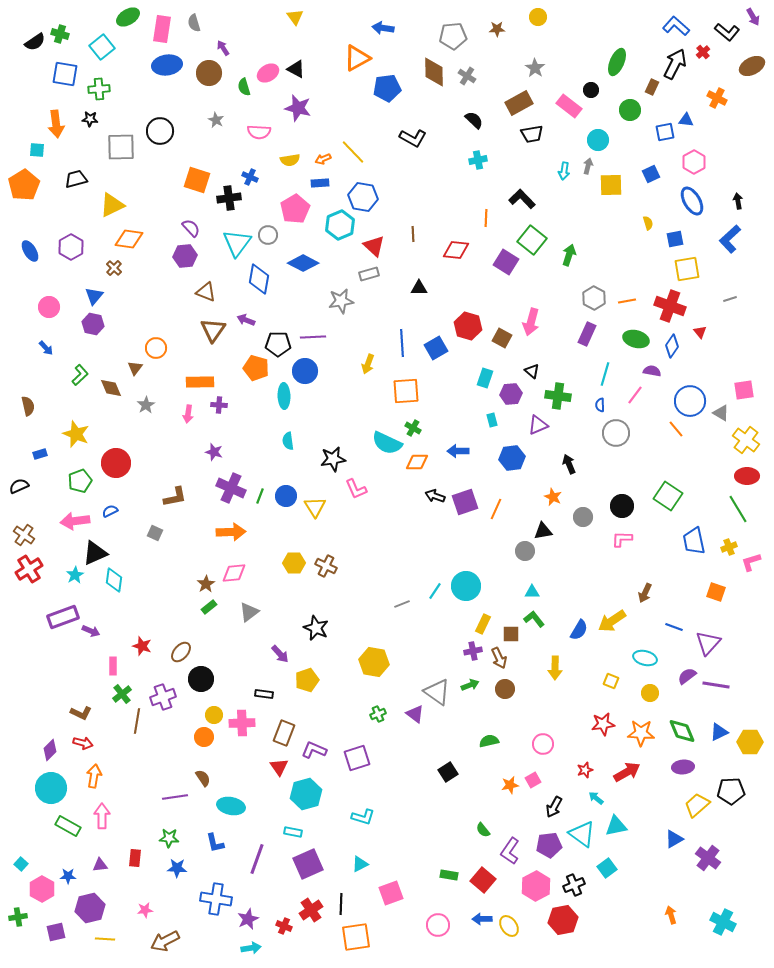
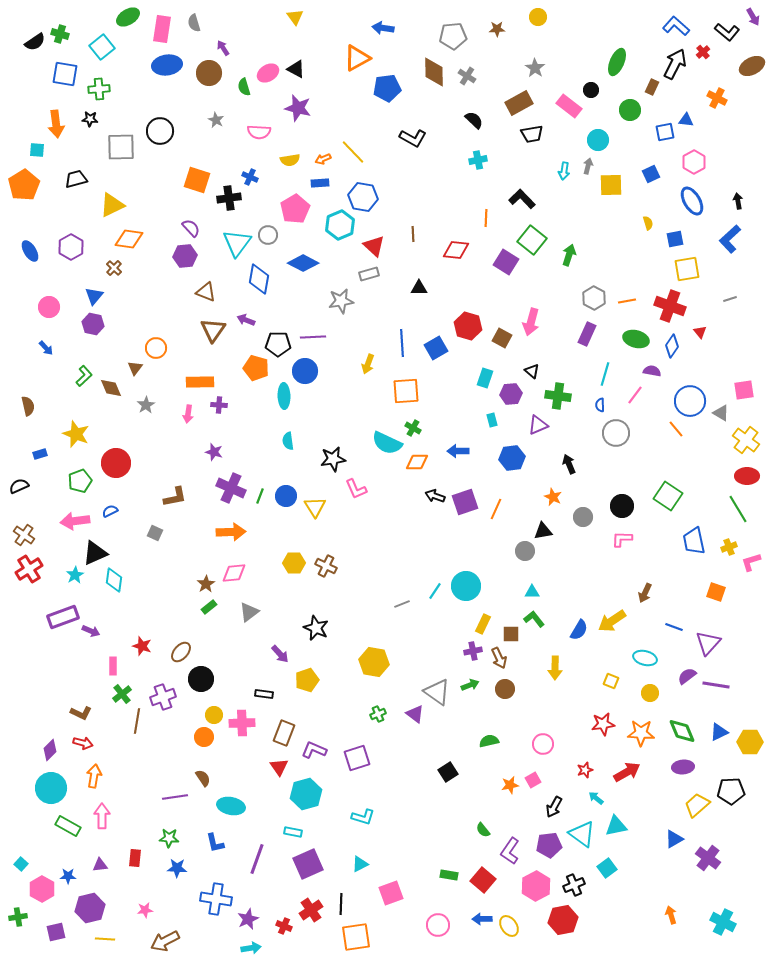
green L-shape at (80, 375): moved 4 px right, 1 px down
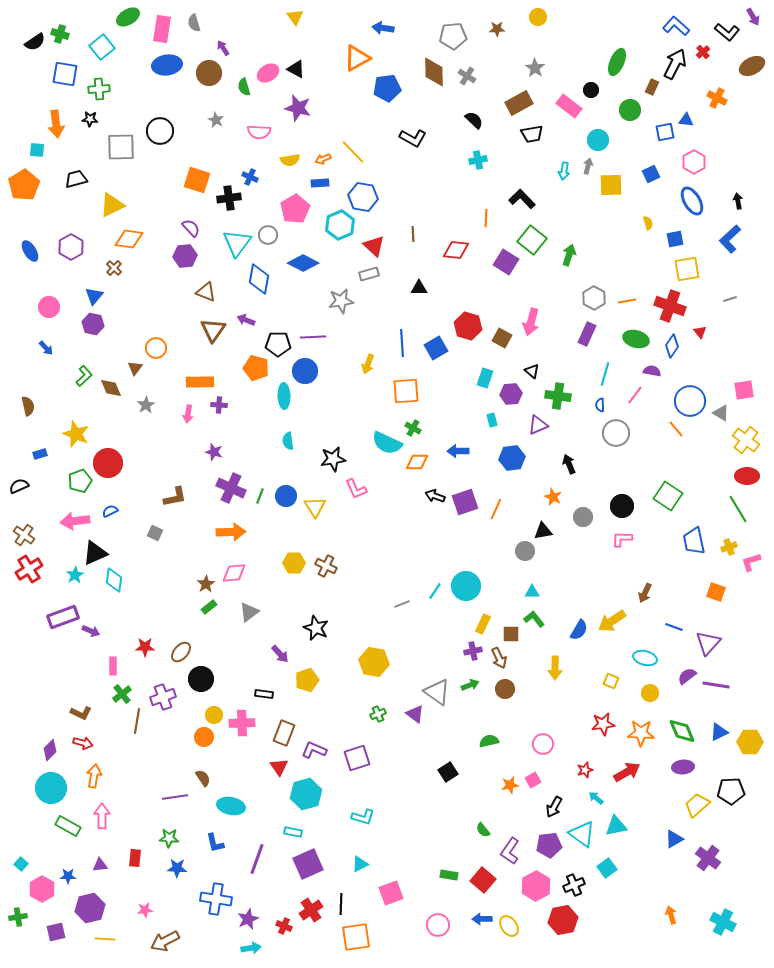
red circle at (116, 463): moved 8 px left
red star at (142, 646): moved 3 px right, 1 px down; rotated 18 degrees counterclockwise
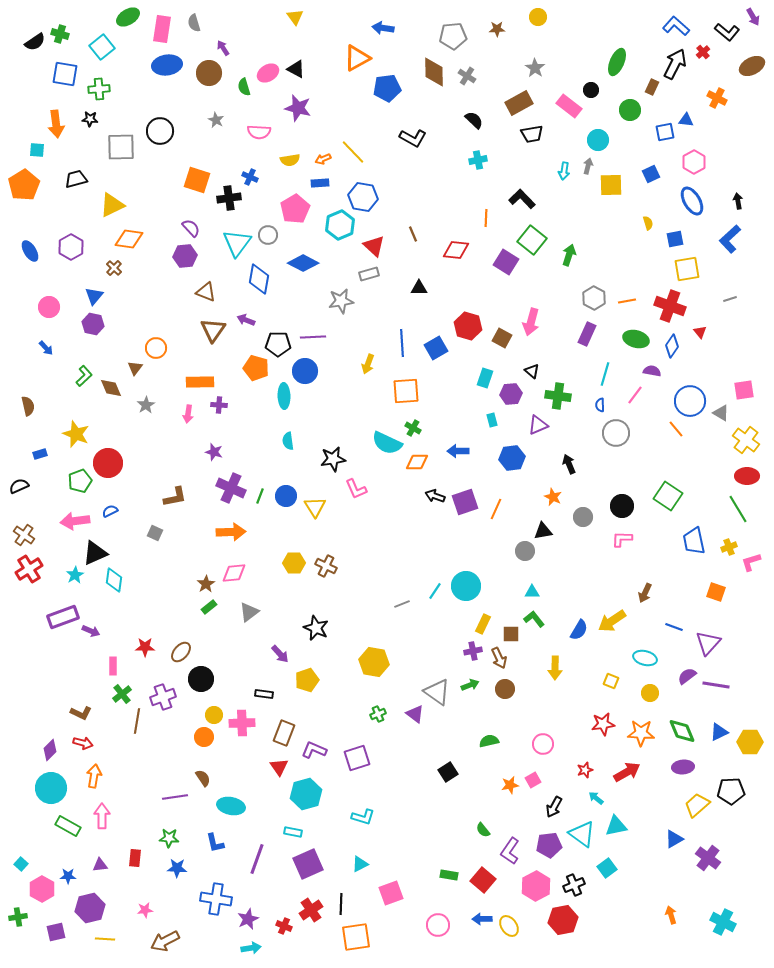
brown line at (413, 234): rotated 21 degrees counterclockwise
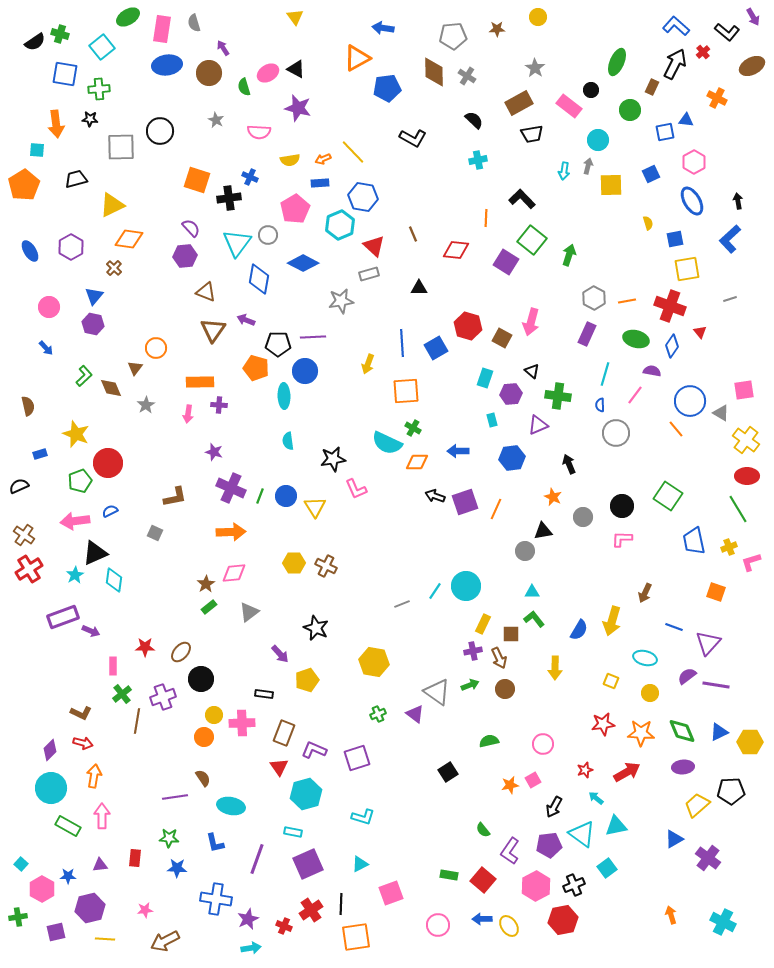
yellow arrow at (612, 621): rotated 40 degrees counterclockwise
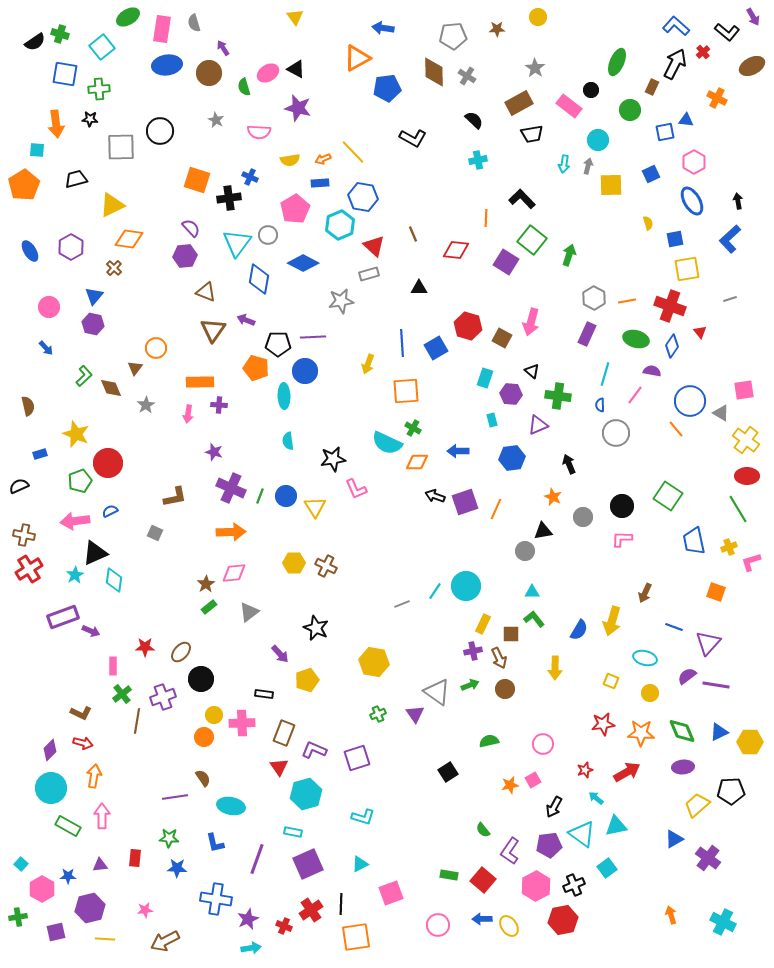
cyan arrow at (564, 171): moved 7 px up
purple hexagon at (511, 394): rotated 10 degrees clockwise
brown cross at (24, 535): rotated 25 degrees counterclockwise
purple triangle at (415, 714): rotated 18 degrees clockwise
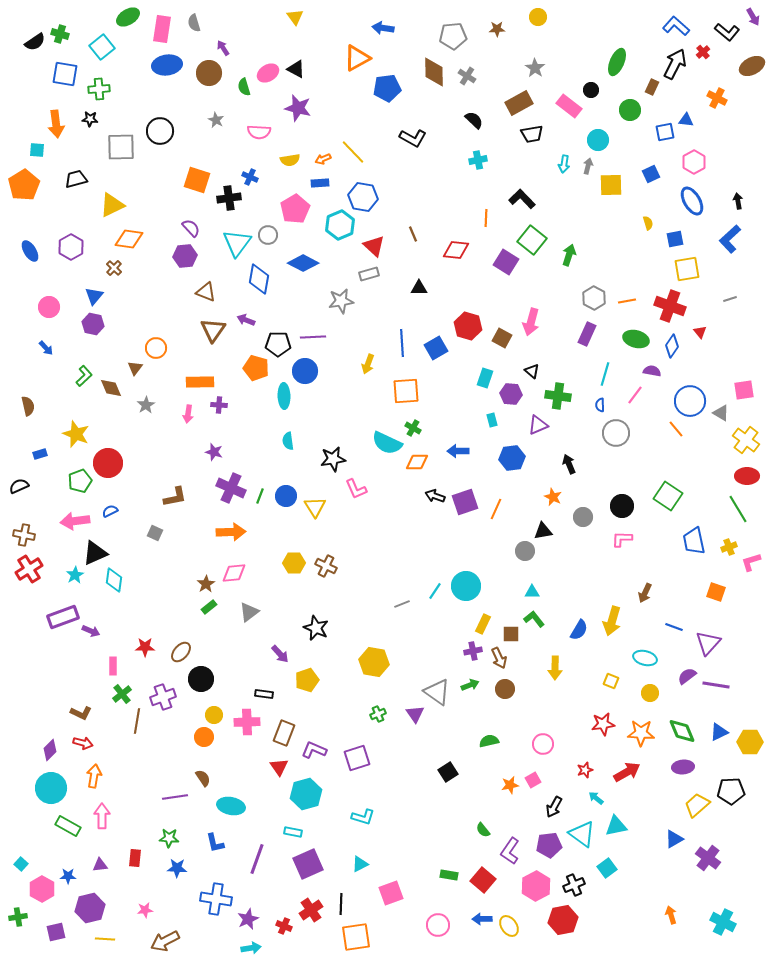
pink cross at (242, 723): moved 5 px right, 1 px up
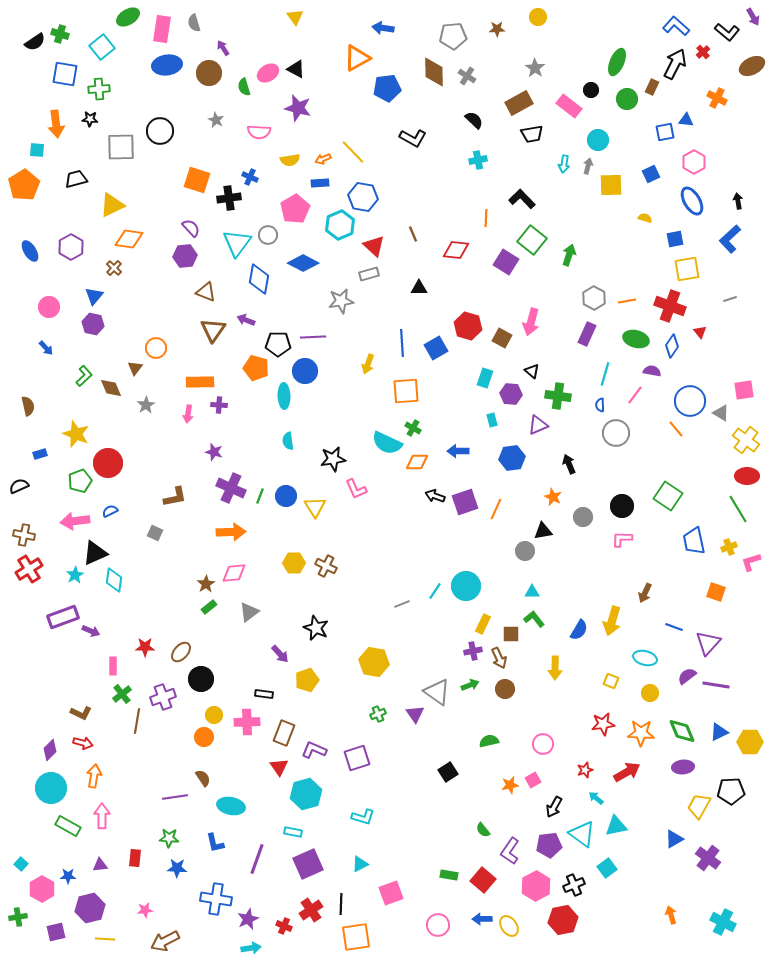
green circle at (630, 110): moved 3 px left, 11 px up
yellow semicircle at (648, 223): moved 3 px left, 5 px up; rotated 56 degrees counterclockwise
yellow trapezoid at (697, 805): moved 2 px right, 1 px down; rotated 20 degrees counterclockwise
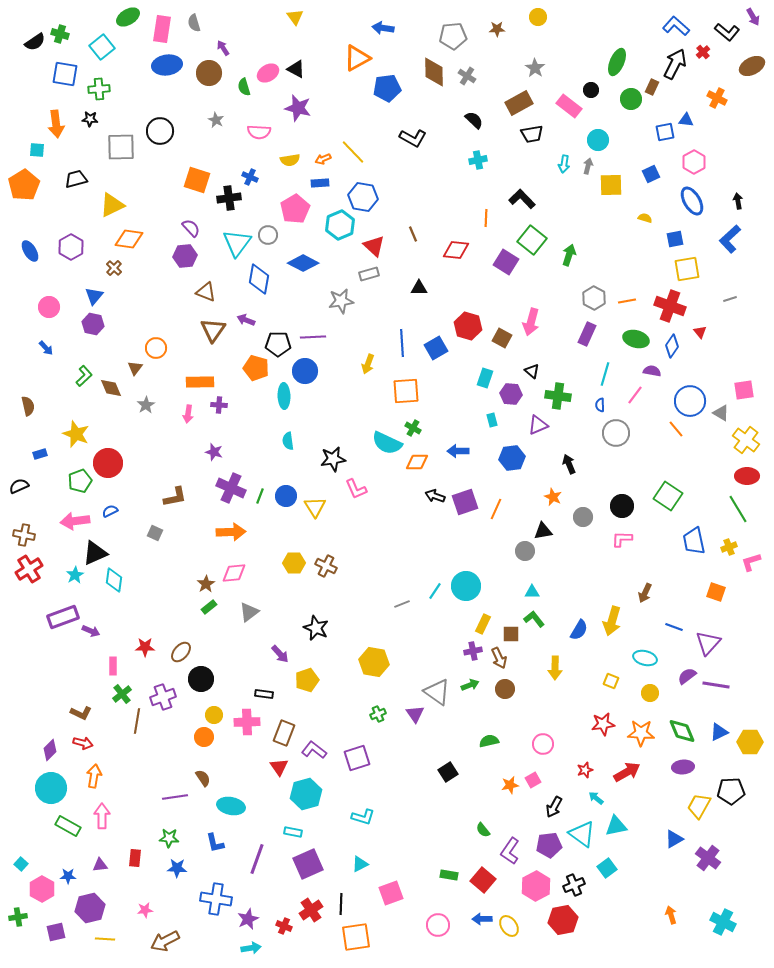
green circle at (627, 99): moved 4 px right
purple L-shape at (314, 750): rotated 15 degrees clockwise
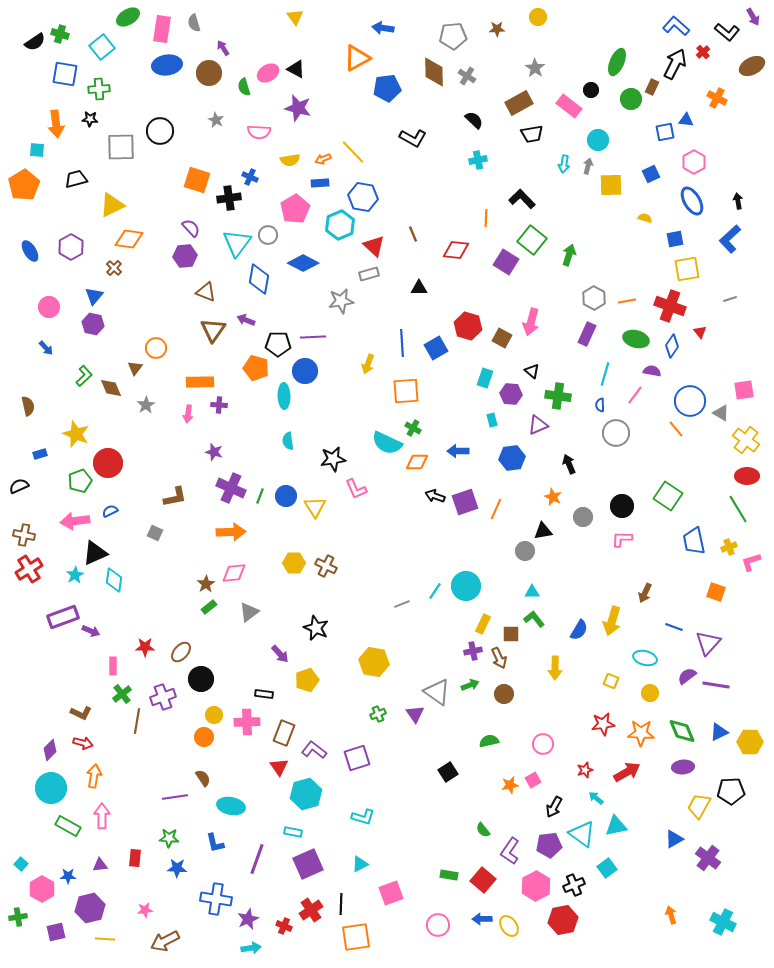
brown circle at (505, 689): moved 1 px left, 5 px down
